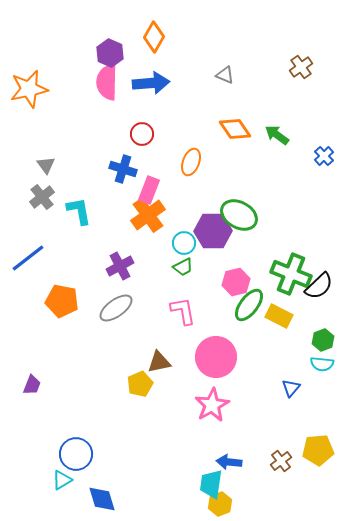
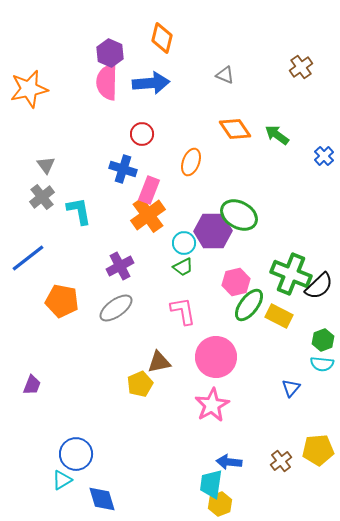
orange diamond at (154, 37): moved 8 px right, 1 px down; rotated 16 degrees counterclockwise
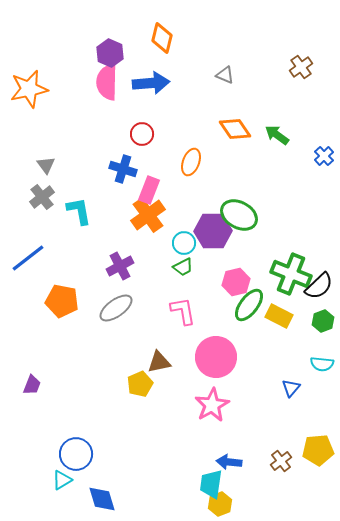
green hexagon at (323, 340): moved 19 px up
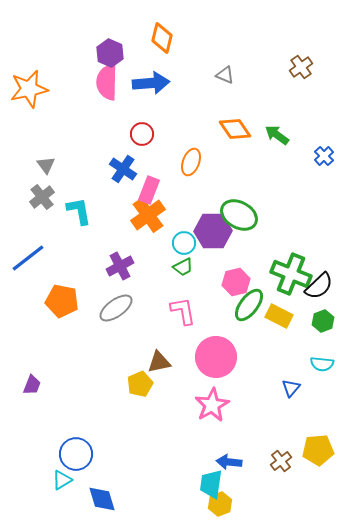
blue cross at (123, 169): rotated 16 degrees clockwise
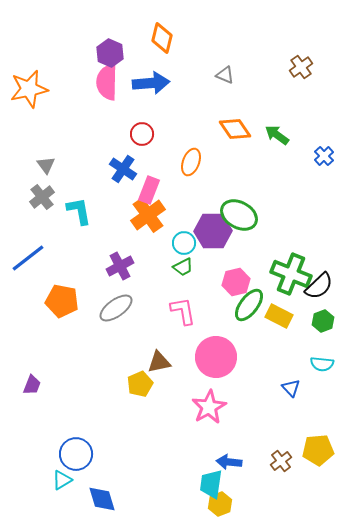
blue triangle at (291, 388): rotated 24 degrees counterclockwise
pink star at (212, 405): moved 3 px left, 2 px down
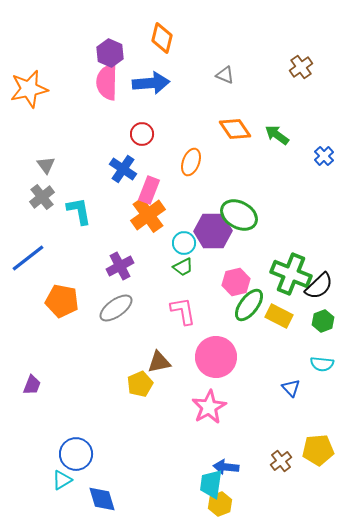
blue arrow at (229, 462): moved 3 px left, 5 px down
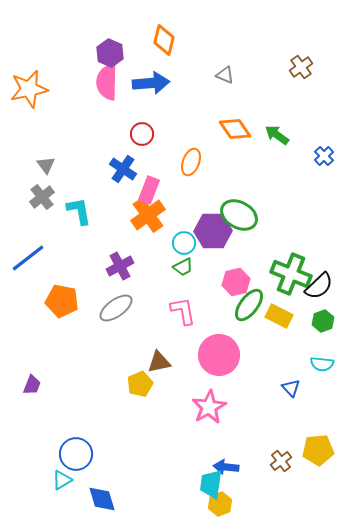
orange diamond at (162, 38): moved 2 px right, 2 px down
pink circle at (216, 357): moved 3 px right, 2 px up
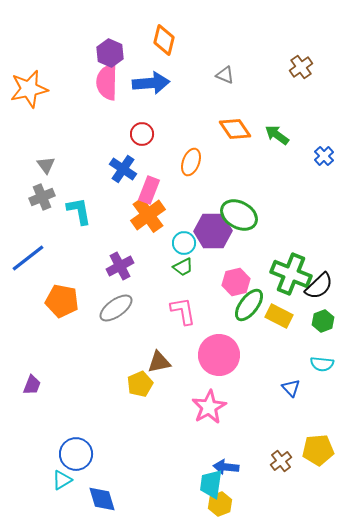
gray cross at (42, 197): rotated 15 degrees clockwise
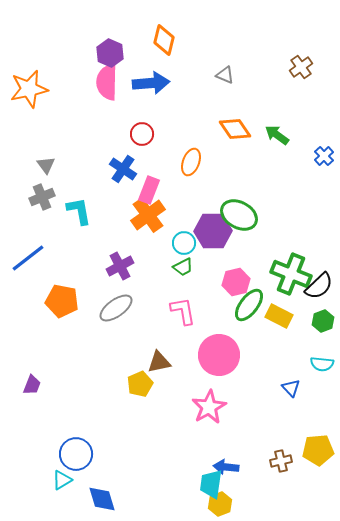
brown cross at (281, 461): rotated 25 degrees clockwise
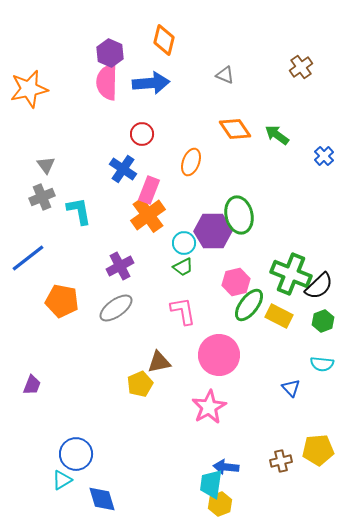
green ellipse at (239, 215): rotated 48 degrees clockwise
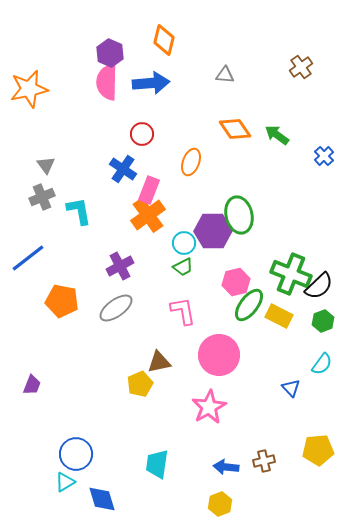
gray triangle at (225, 75): rotated 18 degrees counterclockwise
cyan semicircle at (322, 364): rotated 60 degrees counterclockwise
brown cross at (281, 461): moved 17 px left
cyan triangle at (62, 480): moved 3 px right, 2 px down
cyan trapezoid at (211, 484): moved 54 px left, 20 px up
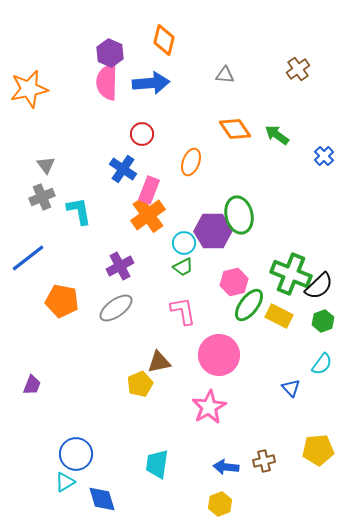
brown cross at (301, 67): moved 3 px left, 2 px down
pink hexagon at (236, 282): moved 2 px left
